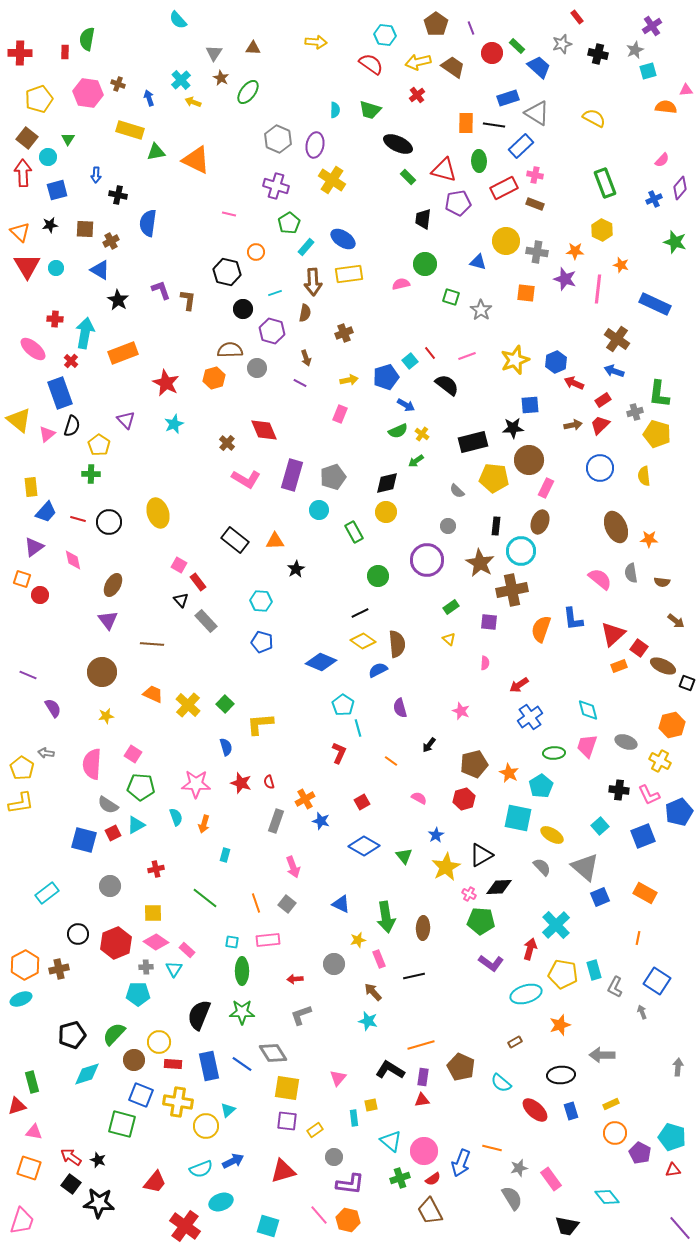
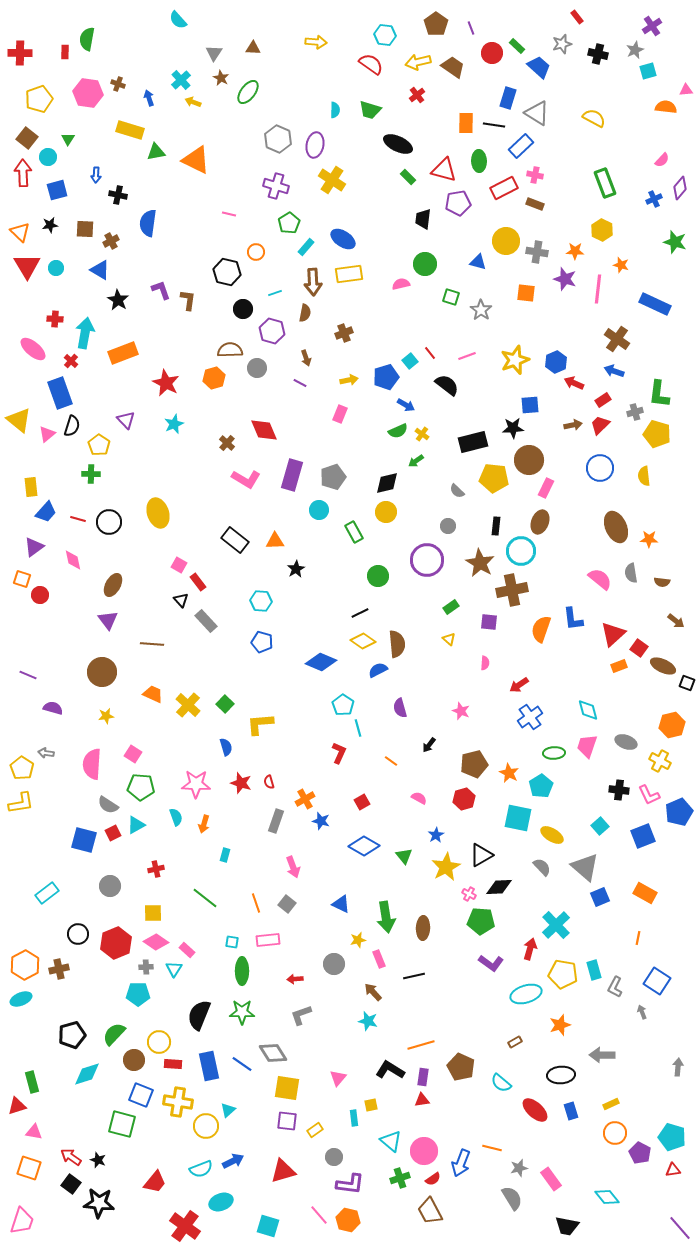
blue rectangle at (508, 98): rotated 55 degrees counterclockwise
purple semicircle at (53, 708): rotated 42 degrees counterclockwise
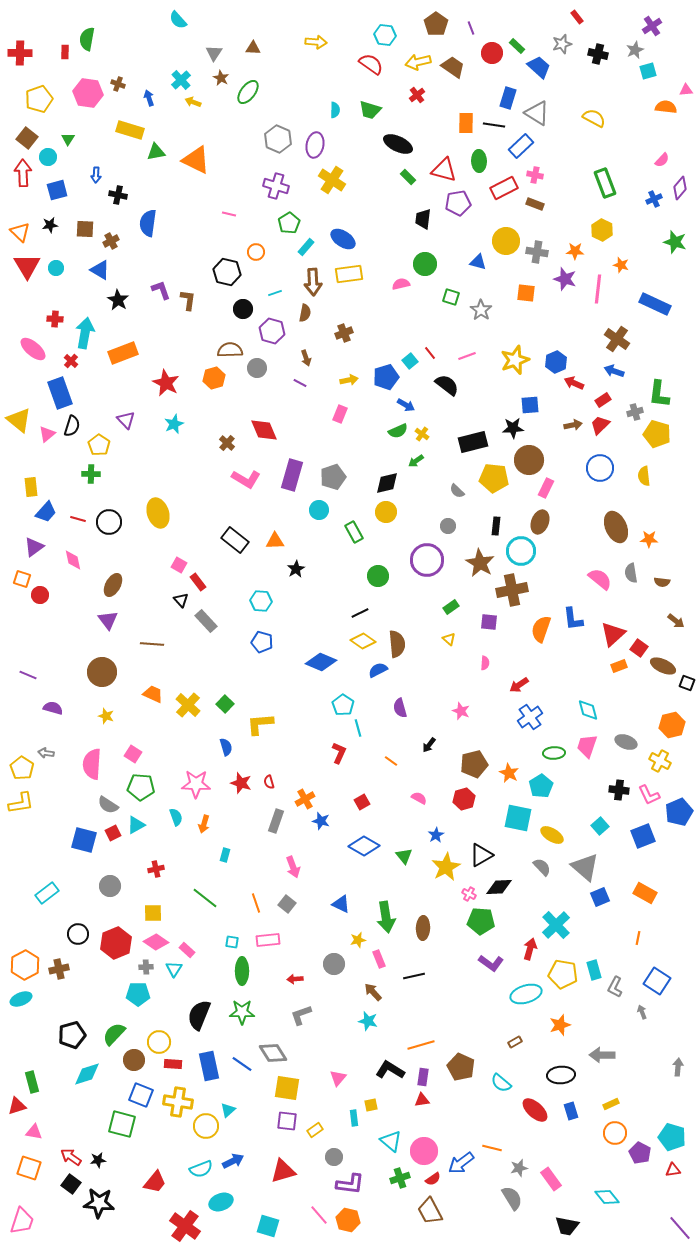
yellow star at (106, 716): rotated 28 degrees clockwise
black star at (98, 1160): rotated 28 degrees counterclockwise
blue arrow at (461, 1163): rotated 32 degrees clockwise
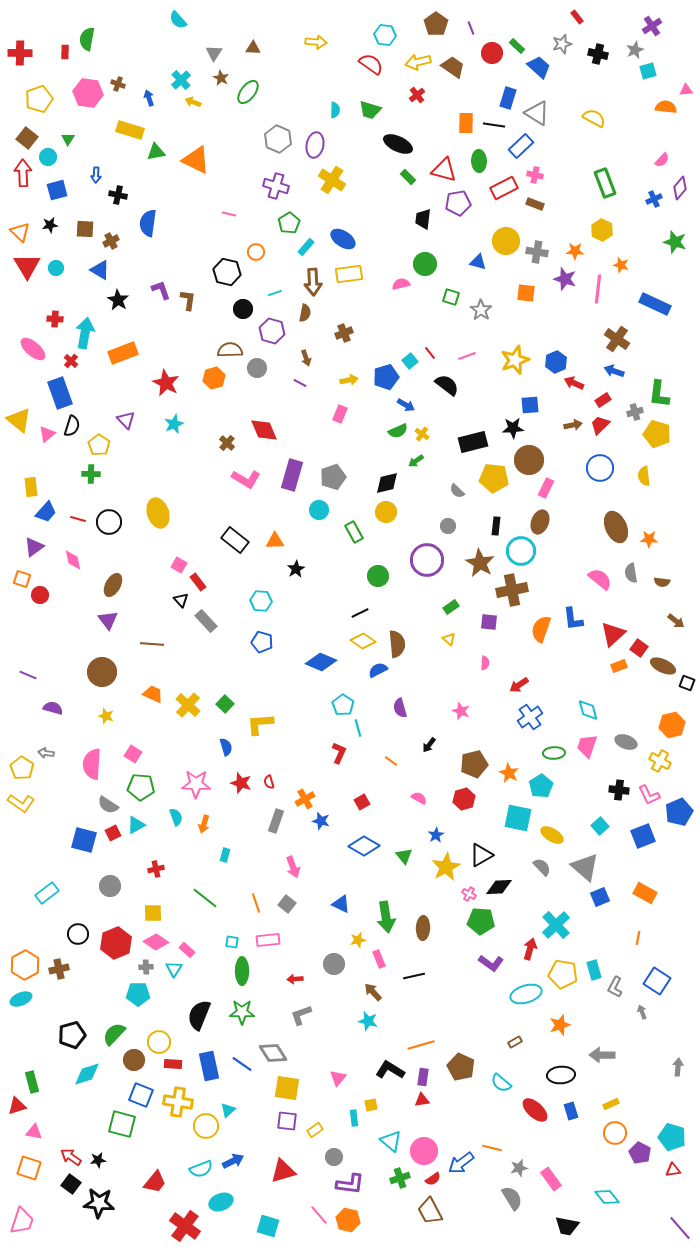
yellow L-shape at (21, 803): rotated 44 degrees clockwise
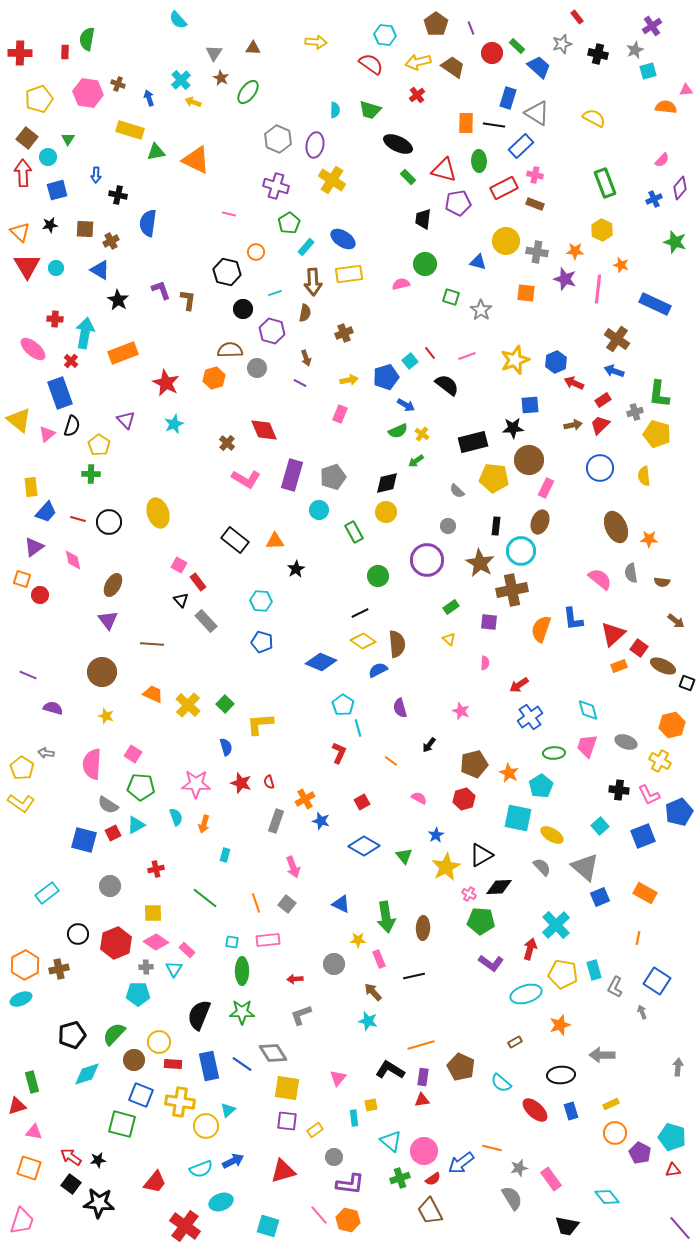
yellow star at (358, 940): rotated 14 degrees clockwise
yellow cross at (178, 1102): moved 2 px right
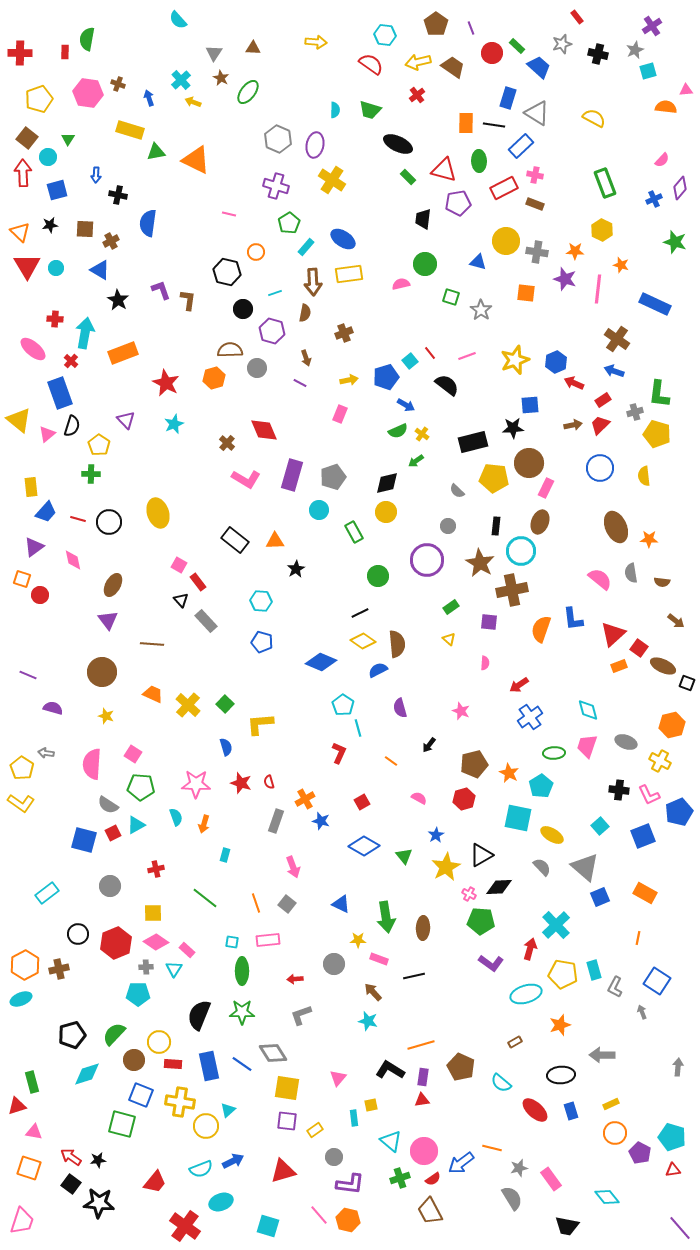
brown circle at (529, 460): moved 3 px down
pink rectangle at (379, 959): rotated 48 degrees counterclockwise
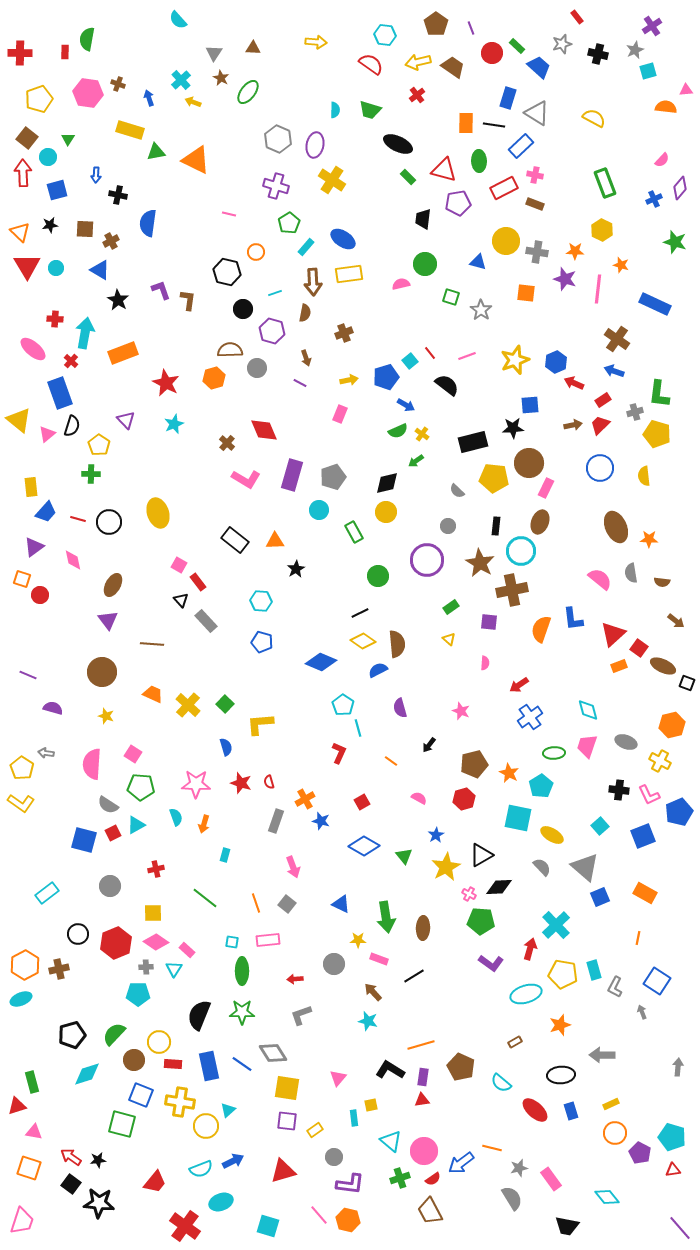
black line at (414, 976): rotated 20 degrees counterclockwise
